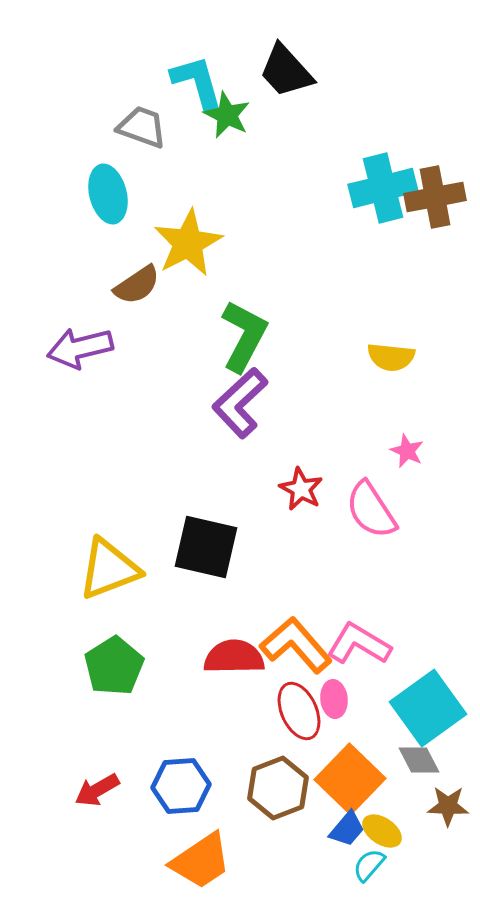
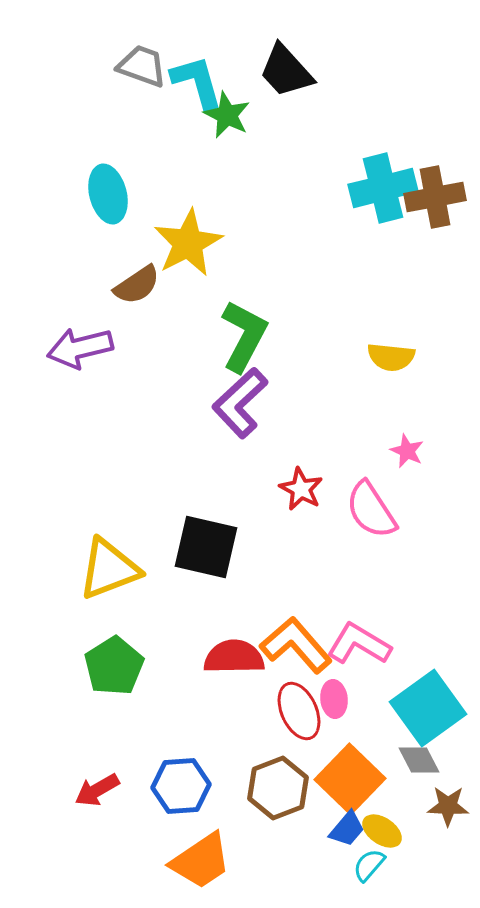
gray trapezoid: moved 61 px up
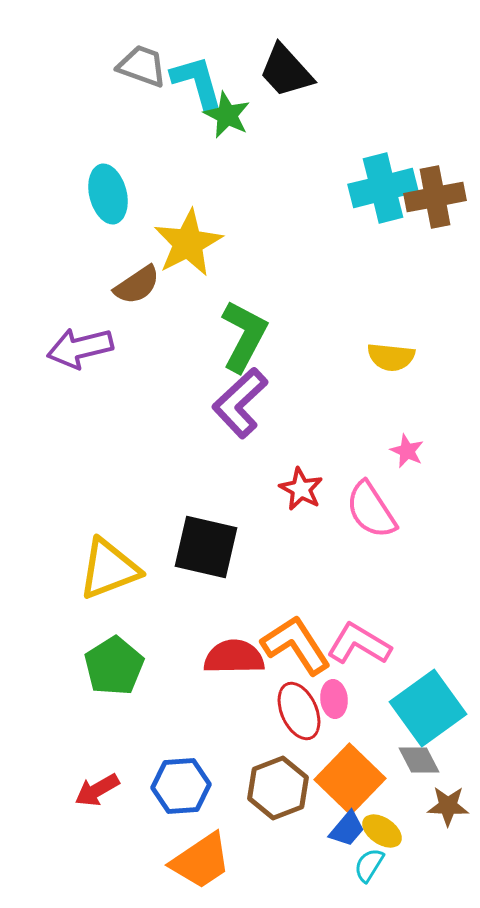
orange L-shape: rotated 8 degrees clockwise
cyan semicircle: rotated 9 degrees counterclockwise
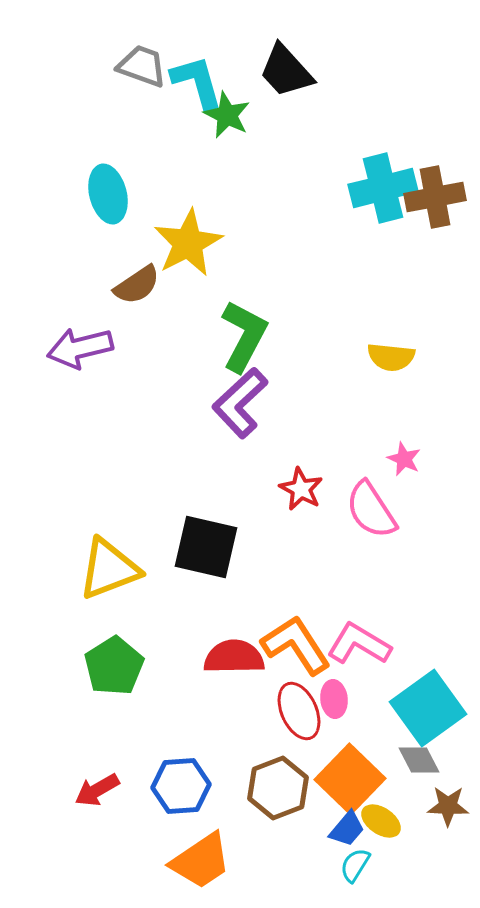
pink star: moved 3 px left, 8 px down
yellow ellipse: moved 1 px left, 10 px up
cyan semicircle: moved 14 px left
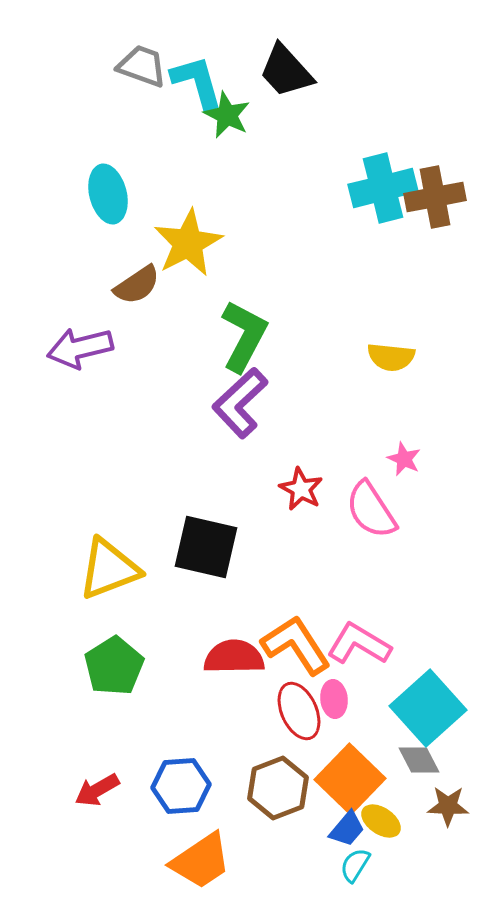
cyan square: rotated 6 degrees counterclockwise
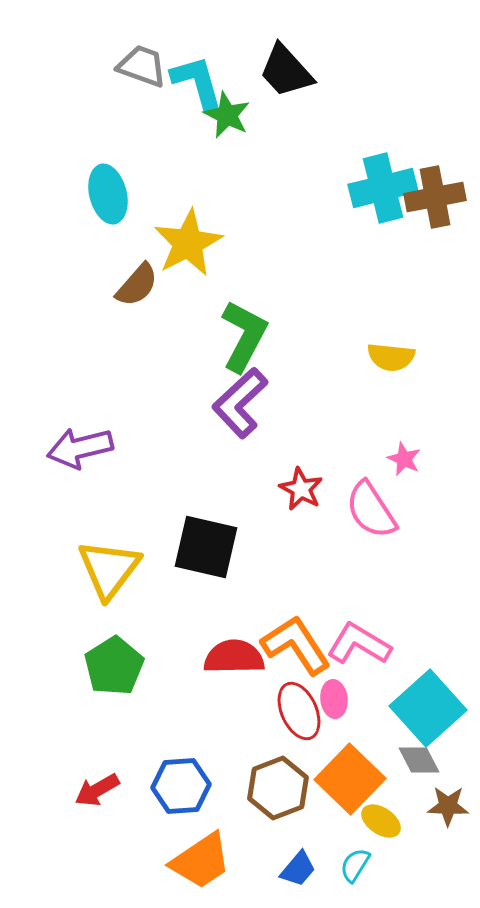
brown semicircle: rotated 15 degrees counterclockwise
purple arrow: moved 100 px down
yellow triangle: rotated 32 degrees counterclockwise
blue trapezoid: moved 49 px left, 40 px down
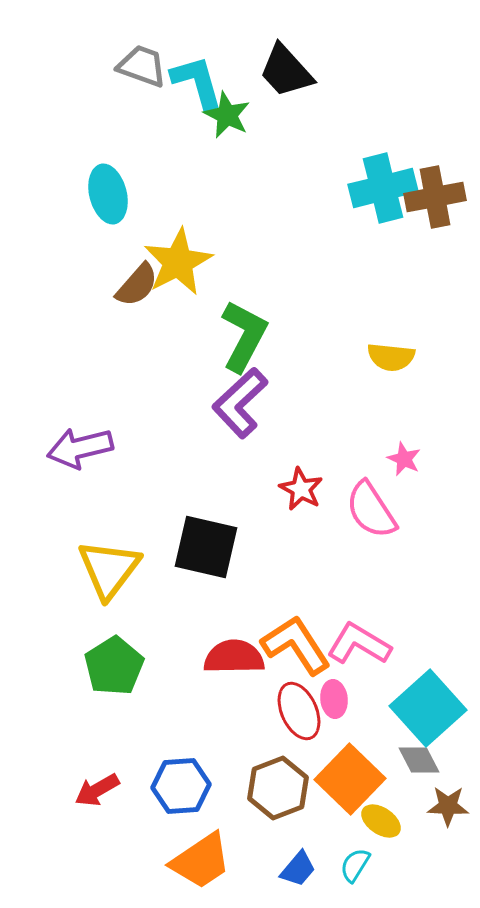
yellow star: moved 10 px left, 19 px down
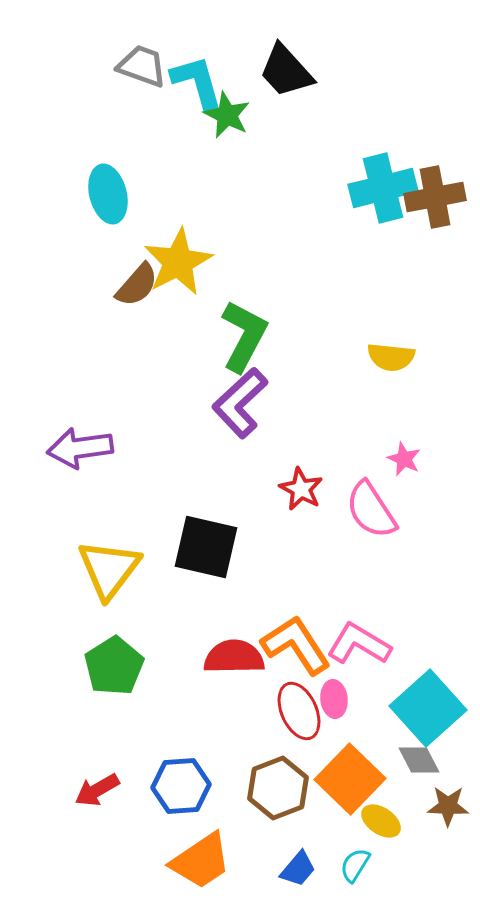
purple arrow: rotated 6 degrees clockwise
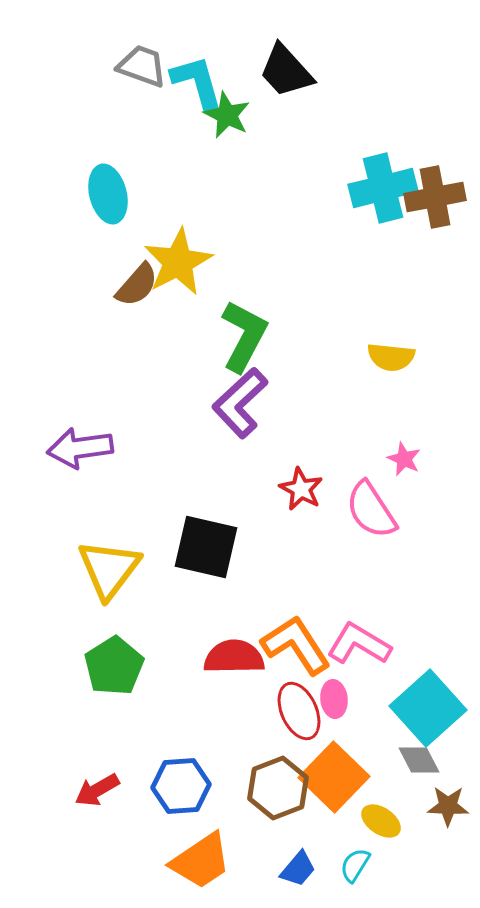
orange square: moved 16 px left, 2 px up
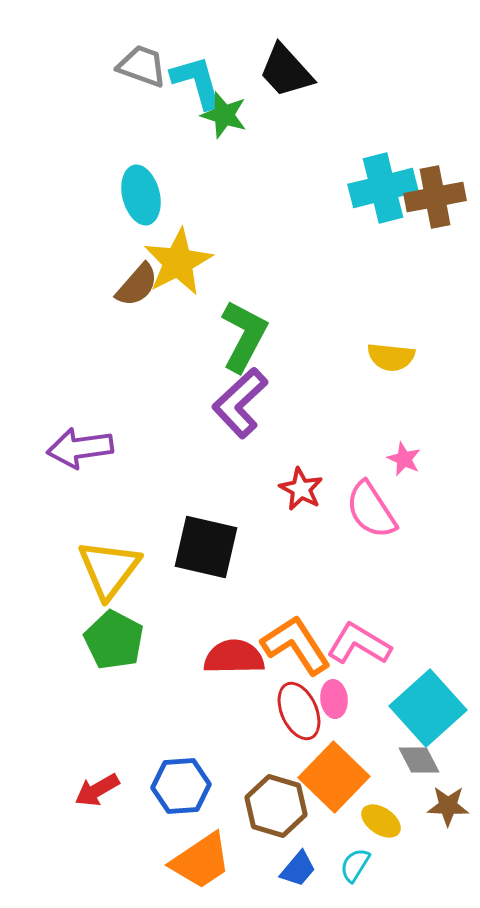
green star: moved 3 px left; rotated 9 degrees counterclockwise
cyan ellipse: moved 33 px right, 1 px down
green pentagon: moved 26 px up; rotated 12 degrees counterclockwise
brown hexagon: moved 2 px left, 18 px down; rotated 22 degrees counterclockwise
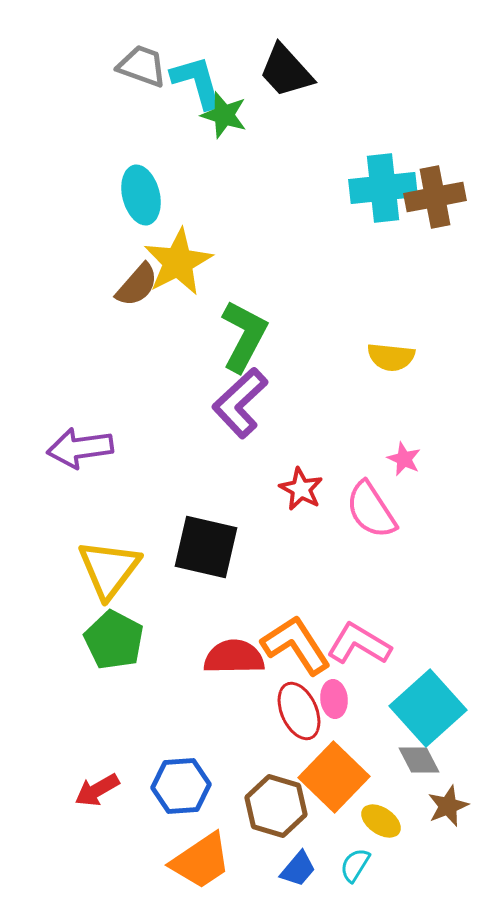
cyan cross: rotated 8 degrees clockwise
brown star: rotated 24 degrees counterclockwise
